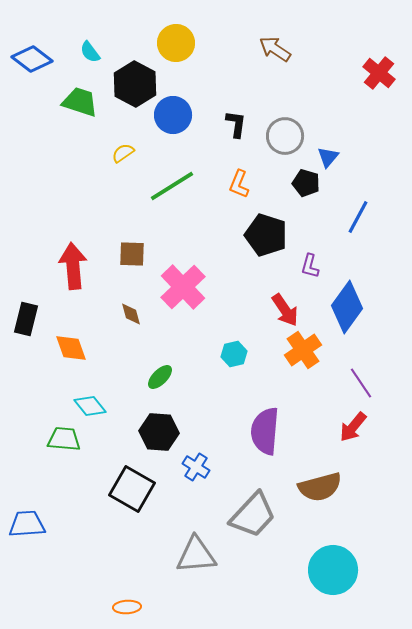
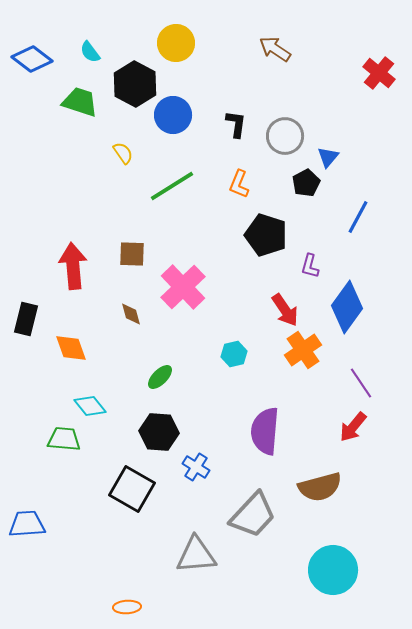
yellow semicircle at (123, 153): rotated 90 degrees clockwise
black pentagon at (306, 183): rotated 28 degrees clockwise
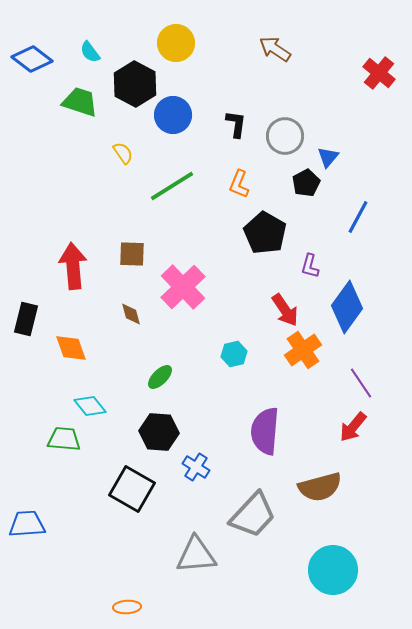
black pentagon at (266, 235): moved 1 px left, 2 px up; rotated 12 degrees clockwise
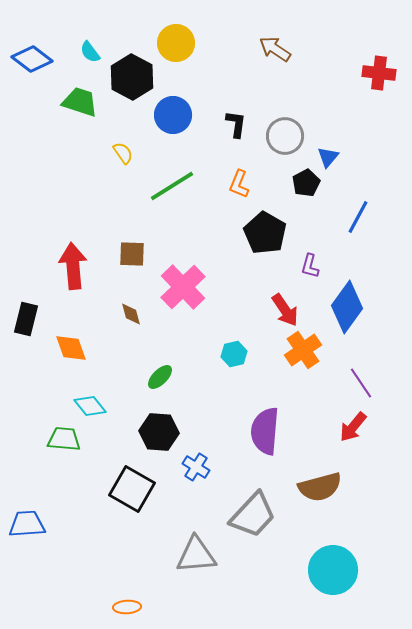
red cross at (379, 73): rotated 32 degrees counterclockwise
black hexagon at (135, 84): moved 3 px left, 7 px up
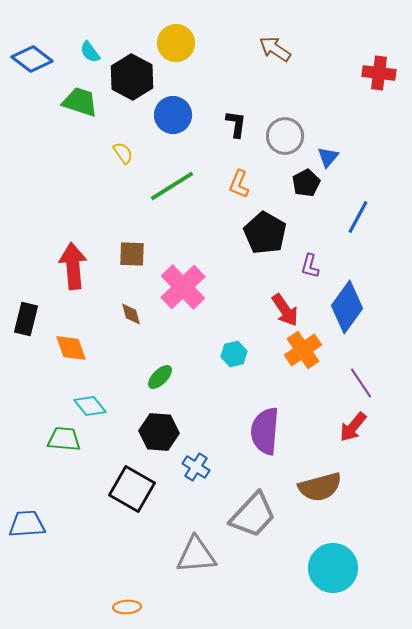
cyan circle at (333, 570): moved 2 px up
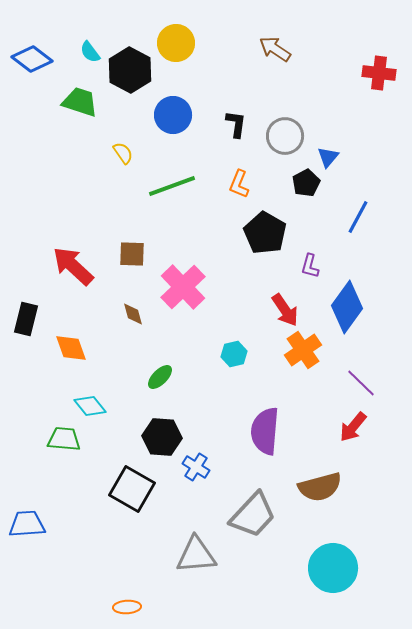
black hexagon at (132, 77): moved 2 px left, 7 px up
green line at (172, 186): rotated 12 degrees clockwise
red arrow at (73, 266): rotated 42 degrees counterclockwise
brown diamond at (131, 314): moved 2 px right
purple line at (361, 383): rotated 12 degrees counterclockwise
black hexagon at (159, 432): moved 3 px right, 5 px down
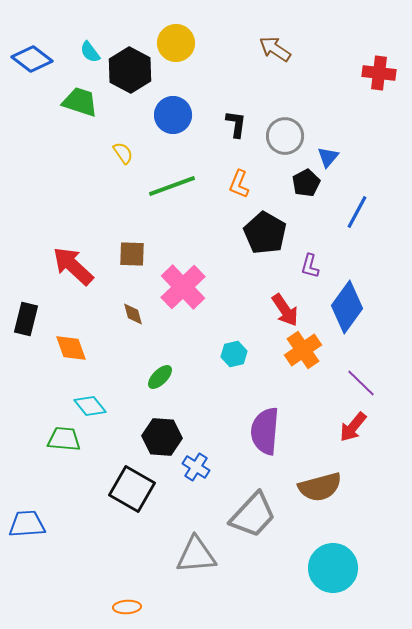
blue line at (358, 217): moved 1 px left, 5 px up
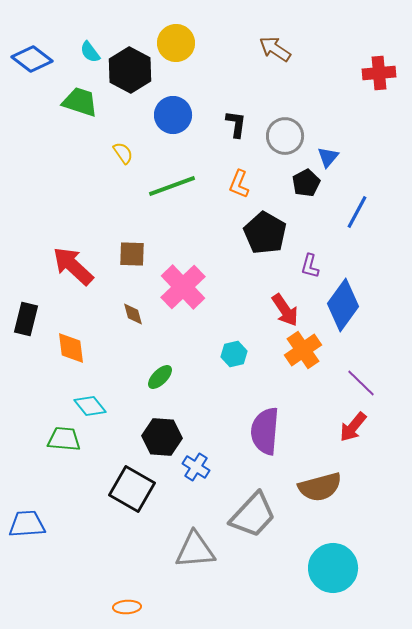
red cross at (379, 73): rotated 12 degrees counterclockwise
blue diamond at (347, 307): moved 4 px left, 2 px up
orange diamond at (71, 348): rotated 12 degrees clockwise
gray triangle at (196, 555): moved 1 px left, 5 px up
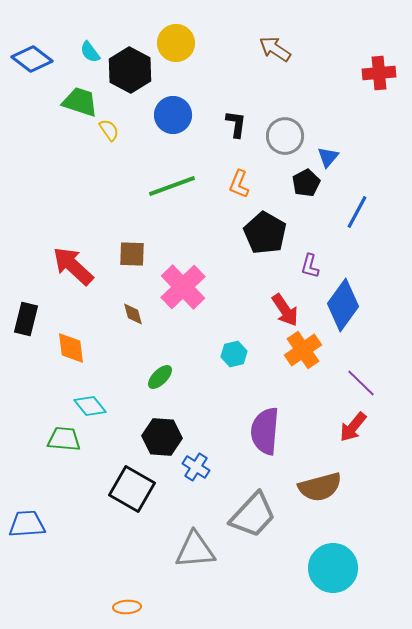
yellow semicircle at (123, 153): moved 14 px left, 23 px up
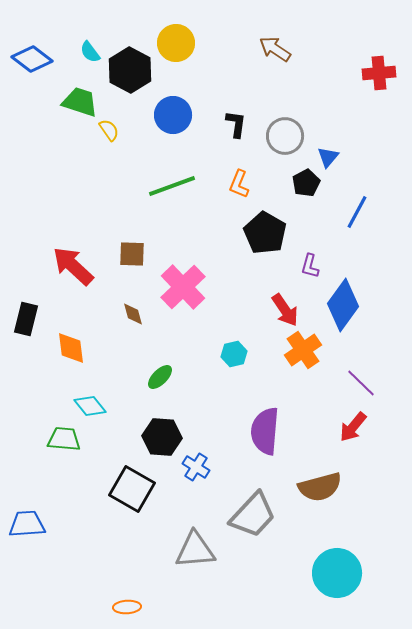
cyan circle at (333, 568): moved 4 px right, 5 px down
